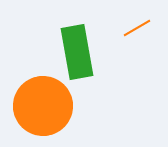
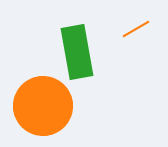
orange line: moved 1 px left, 1 px down
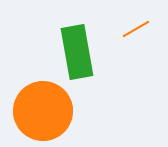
orange circle: moved 5 px down
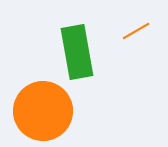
orange line: moved 2 px down
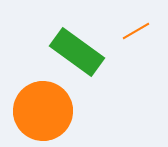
green rectangle: rotated 44 degrees counterclockwise
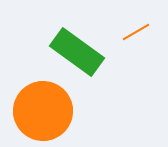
orange line: moved 1 px down
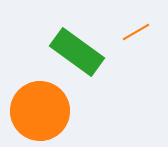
orange circle: moved 3 px left
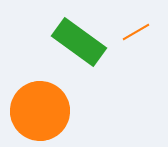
green rectangle: moved 2 px right, 10 px up
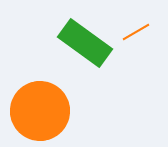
green rectangle: moved 6 px right, 1 px down
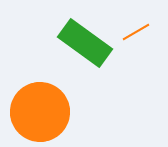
orange circle: moved 1 px down
